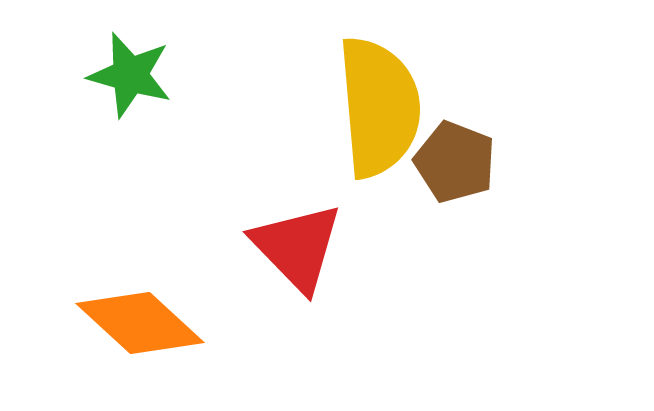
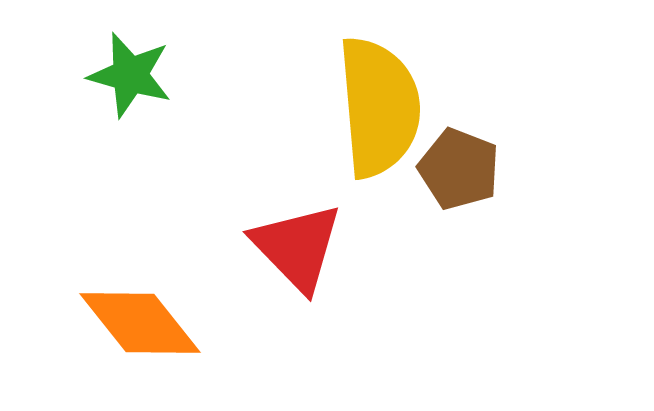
brown pentagon: moved 4 px right, 7 px down
orange diamond: rotated 9 degrees clockwise
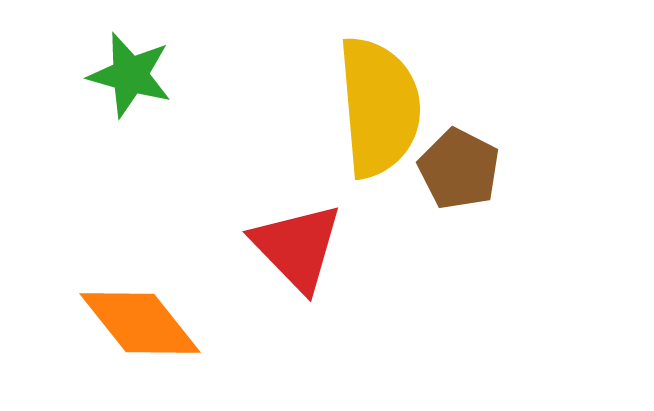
brown pentagon: rotated 6 degrees clockwise
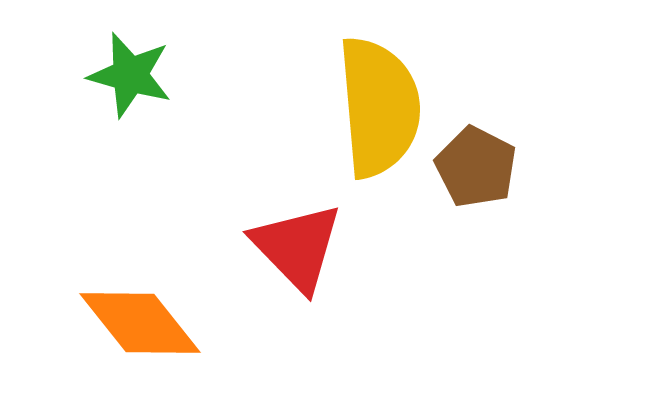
brown pentagon: moved 17 px right, 2 px up
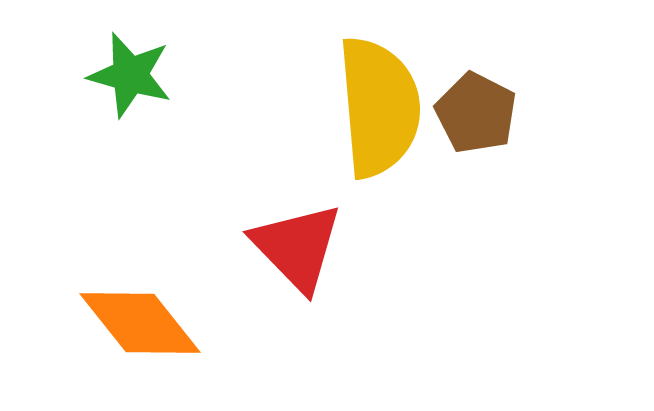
brown pentagon: moved 54 px up
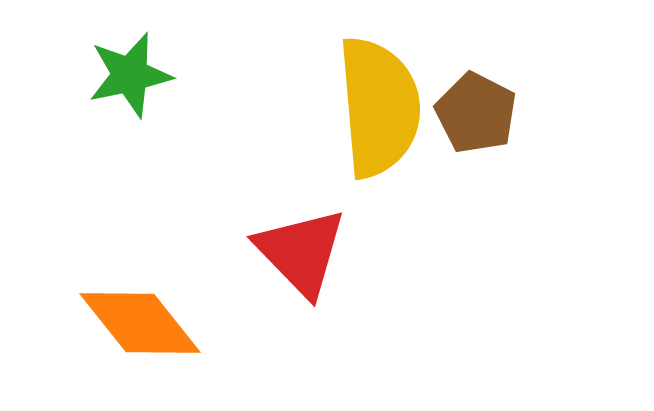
green star: rotated 28 degrees counterclockwise
red triangle: moved 4 px right, 5 px down
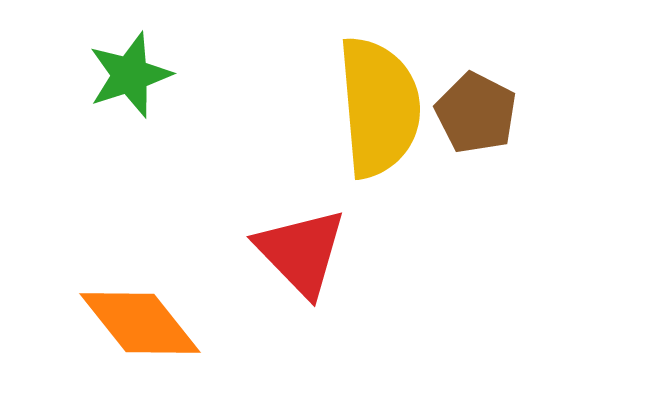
green star: rotated 6 degrees counterclockwise
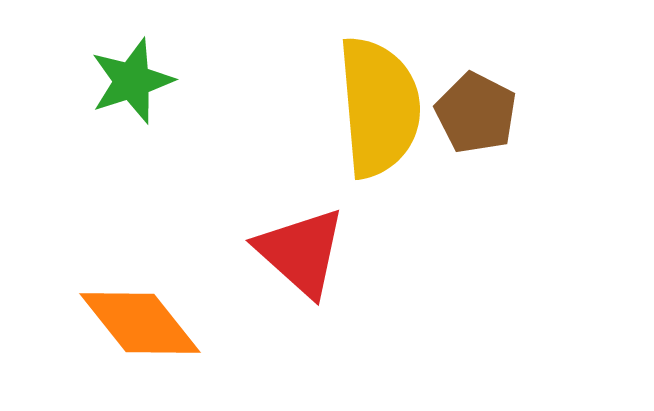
green star: moved 2 px right, 6 px down
red triangle: rotated 4 degrees counterclockwise
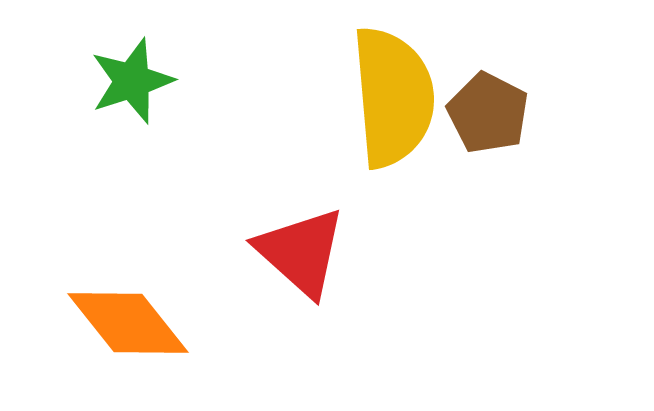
yellow semicircle: moved 14 px right, 10 px up
brown pentagon: moved 12 px right
orange diamond: moved 12 px left
